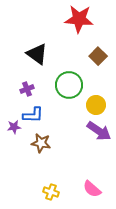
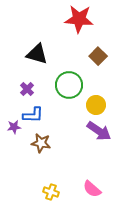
black triangle: rotated 20 degrees counterclockwise
purple cross: rotated 24 degrees counterclockwise
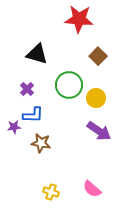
yellow circle: moved 7 px up
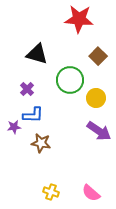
green circle: moved 1 px right, 5 px up
pink semicircle: moved 1 px left, 4 px down
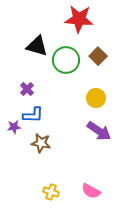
black triangle: moved 8 px up
green circle: moved 4 px left, 20 px up
pink semicircle: moved 2 px up; rotated 12 degrees counterclockwise
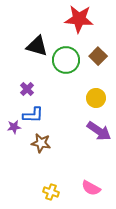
pink semicircle: moved 3 px up
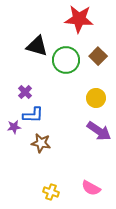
purple cross: moved 2 px left, 3 px down
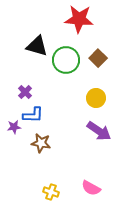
brown square: moved 2 px down
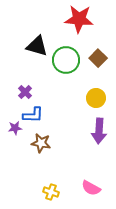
purple star: moved 1 px right, 1 px down
purple arrow: rotated 60 degrees clockwise
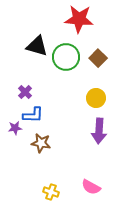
green circle: moved 3 px up
pink semicircle: moved 1 px up
